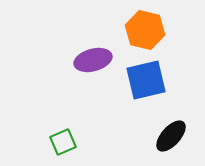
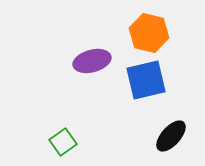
orange hexagon: moved 4 px right, 3 px down
purple ellipse: moved 1 px left, 1 px down
green square: rotated 12 degrees counterclockwise
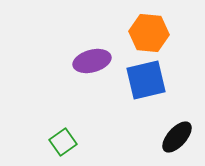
orange hexagon: rotated 9 degrees counterclockwise
black ellipse: moved 6 px right, 1 px down
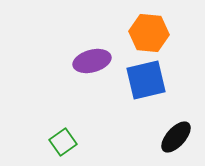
black ellipse: moved 1 px left
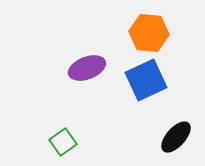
purple ellipse: moved 5 px left, 7 px down; rotated 6 degrees counterclockwise
blue square: rotated 12 degrees counterclockwise
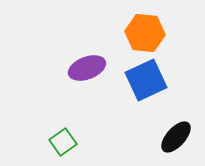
orange hexagon: moved 4 px left
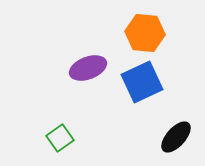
purple ellipse: moved 1 px right
blue square: moved 4 px left, 2 px down
green square: moved 3 px left, 4 px up
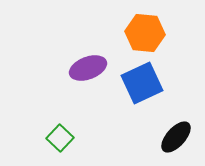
blue square: moved 1 px down
green square: rotated 12 degrees counterclockwise
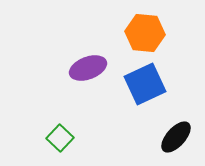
blue square: moved 3 px right, 1 px down
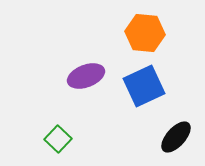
purple ellipse: moved 2 px left, 8 px down
blue square: moved 1 px left, 2 px down
green square: moved 2 px left, 1 px down
